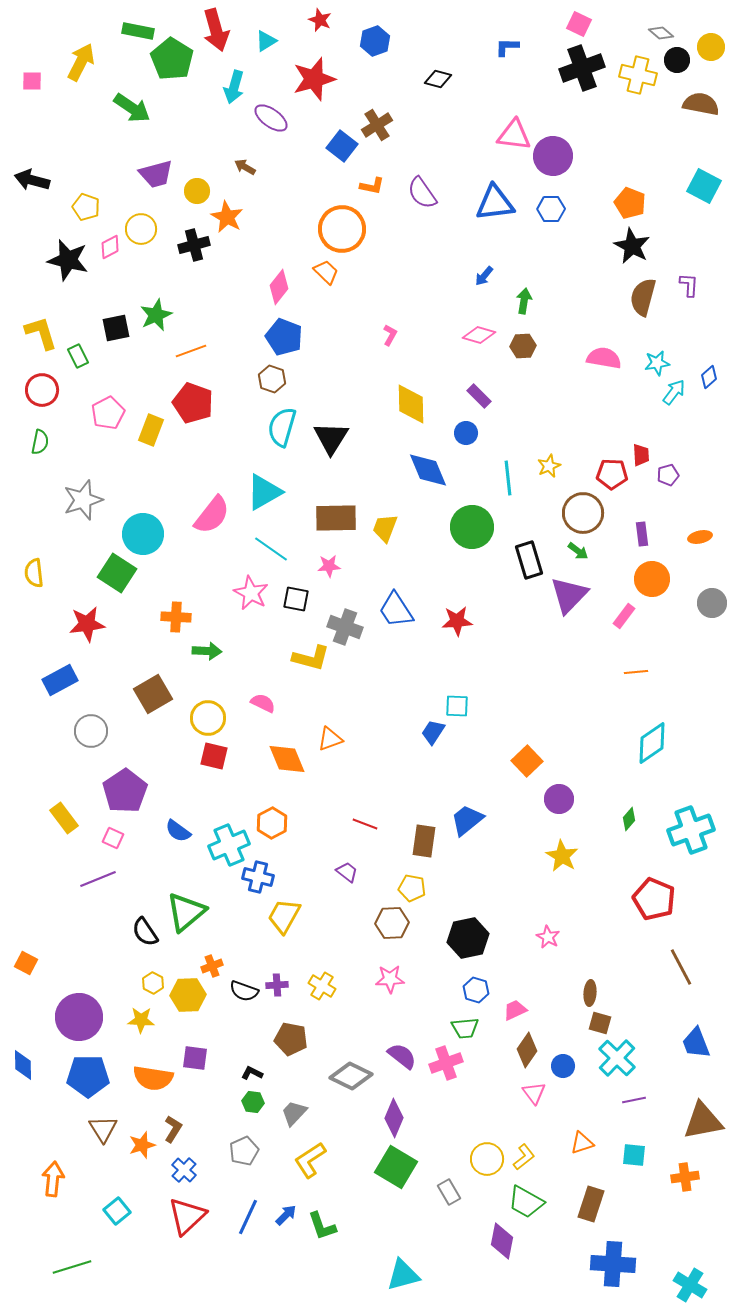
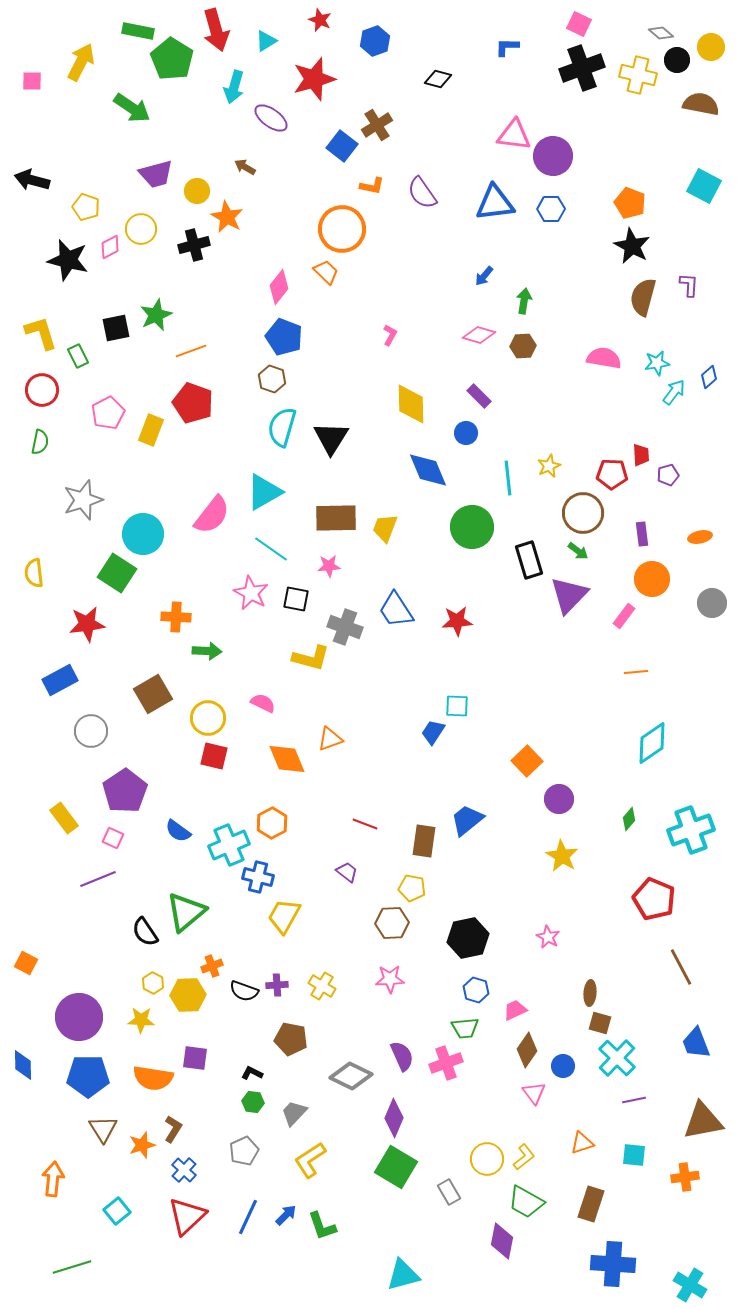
purple semicircle at (402, 1056): rotated 28 degrees clockwise
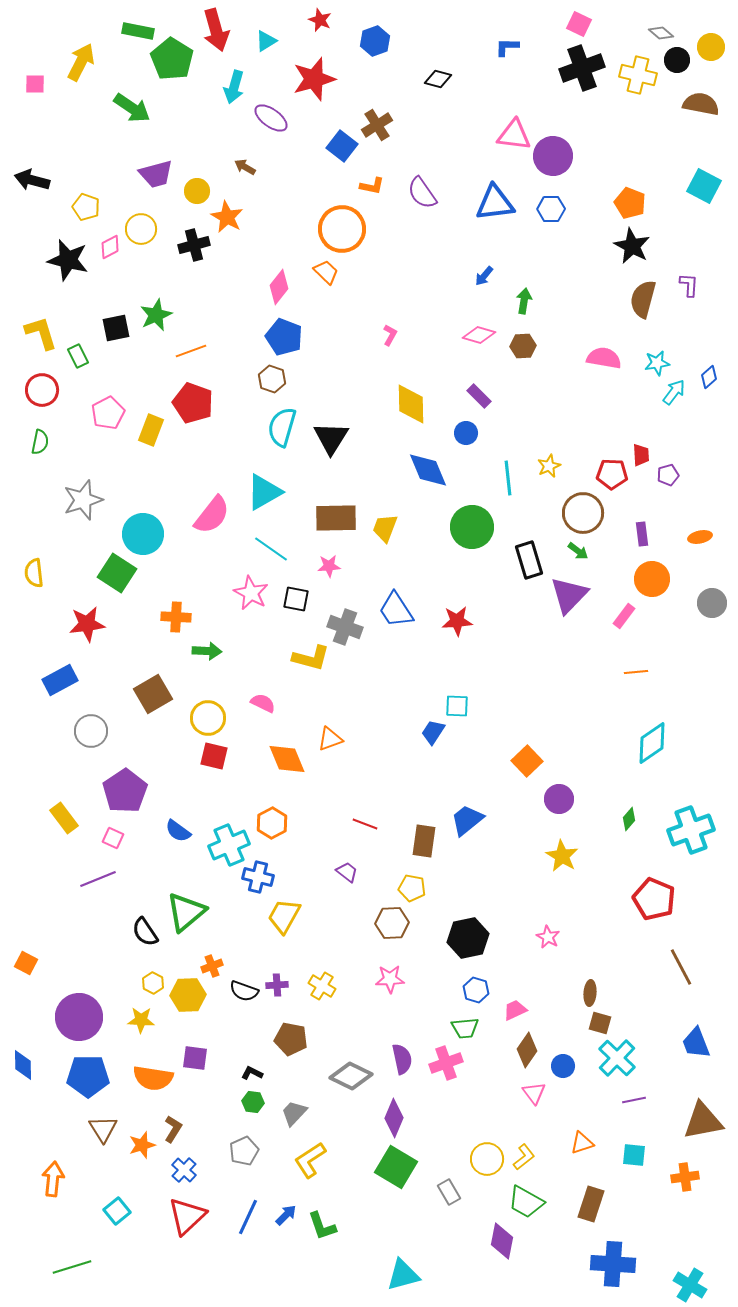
pink square at (32, 81): moved 3 px right, 3 px down
brown semicircle at (643, 297): moved 2 px down
purple semicircle at (402, 1056): moved 3 px down; rotated 12 degrees clockwise
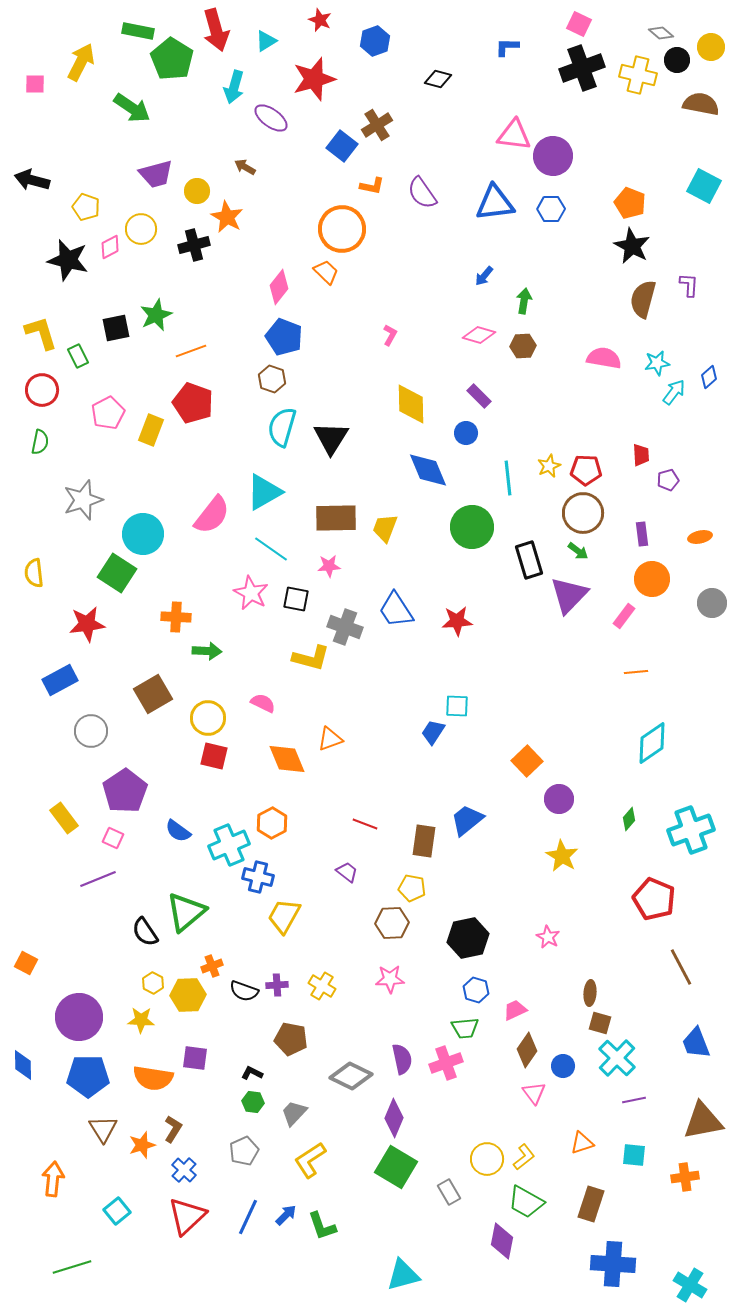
red pentagon at (612, 474): moved 26 px left, 4 px up
purple pentagon at (668, 475): moved 5 px down
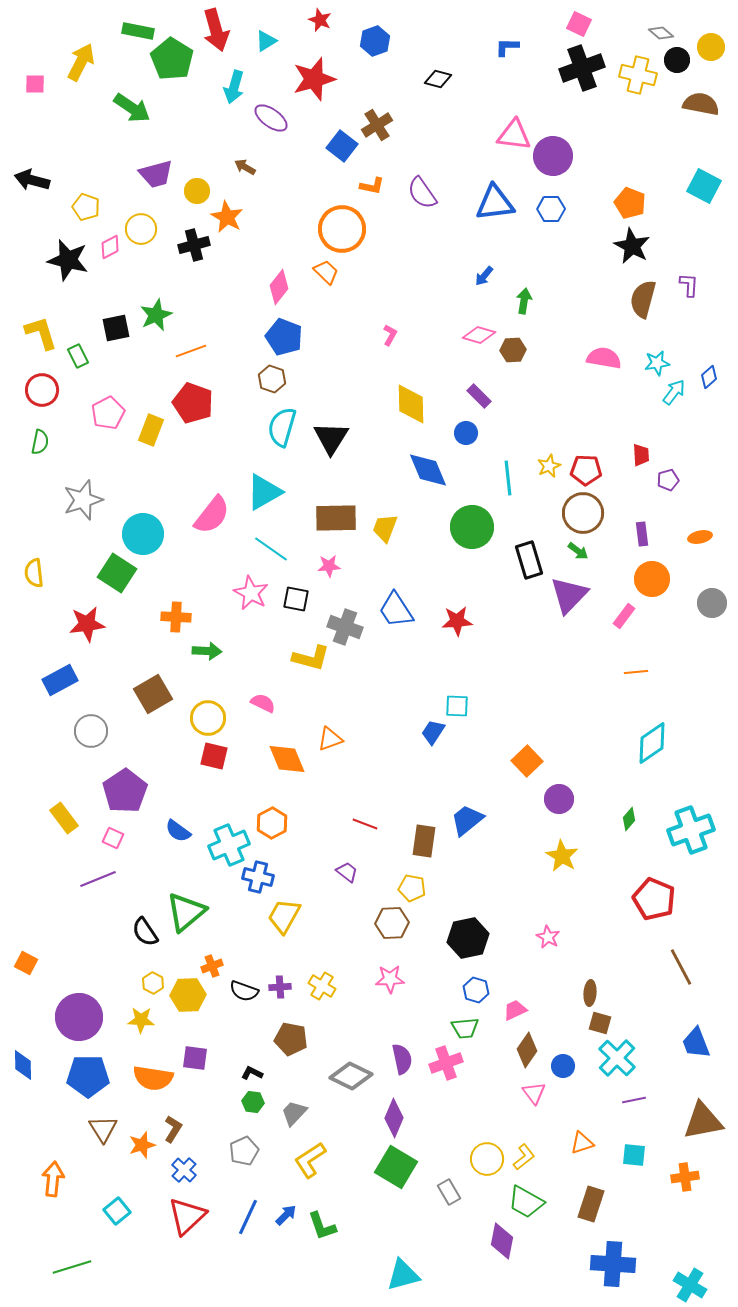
brown hexagon at (523, 346): moved 10 px left, 4 px down
purple cross at (277, 985): moved 3 px right, 2 px down
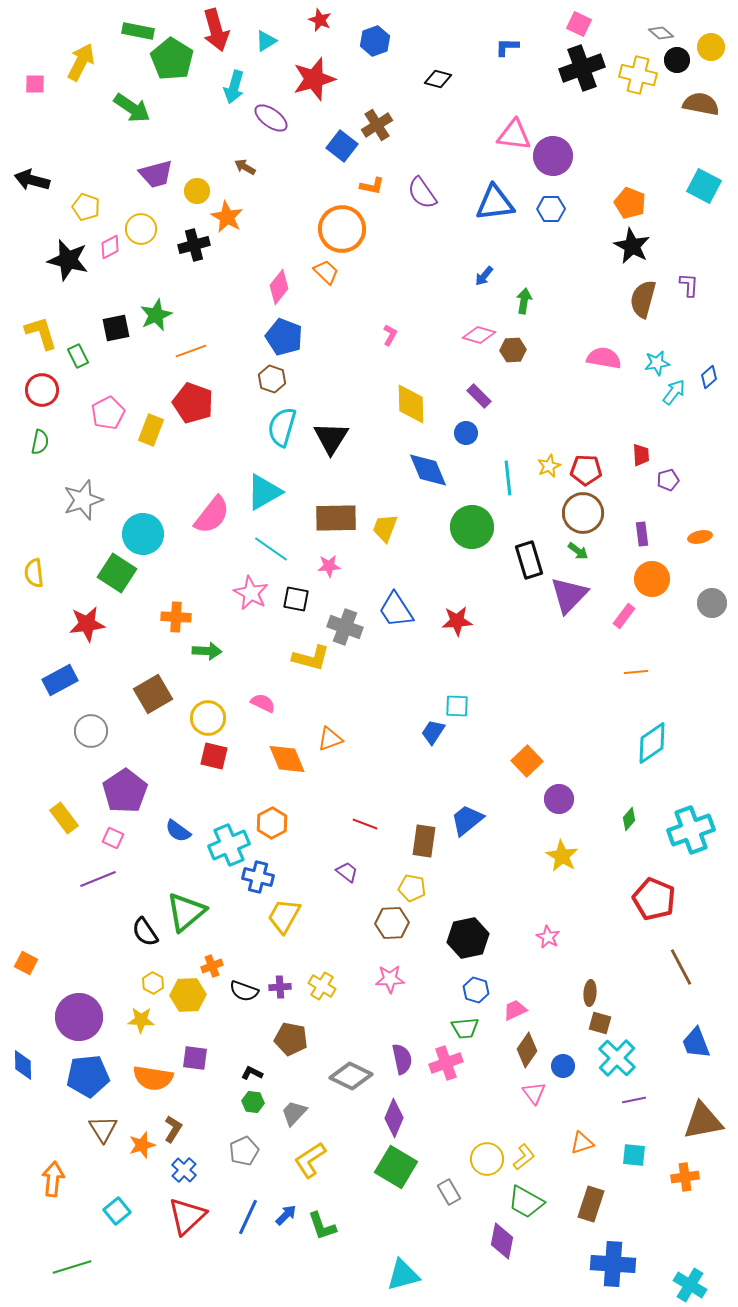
blue pentagon at (88, 1076): rotated 6 degrees counterclockwise
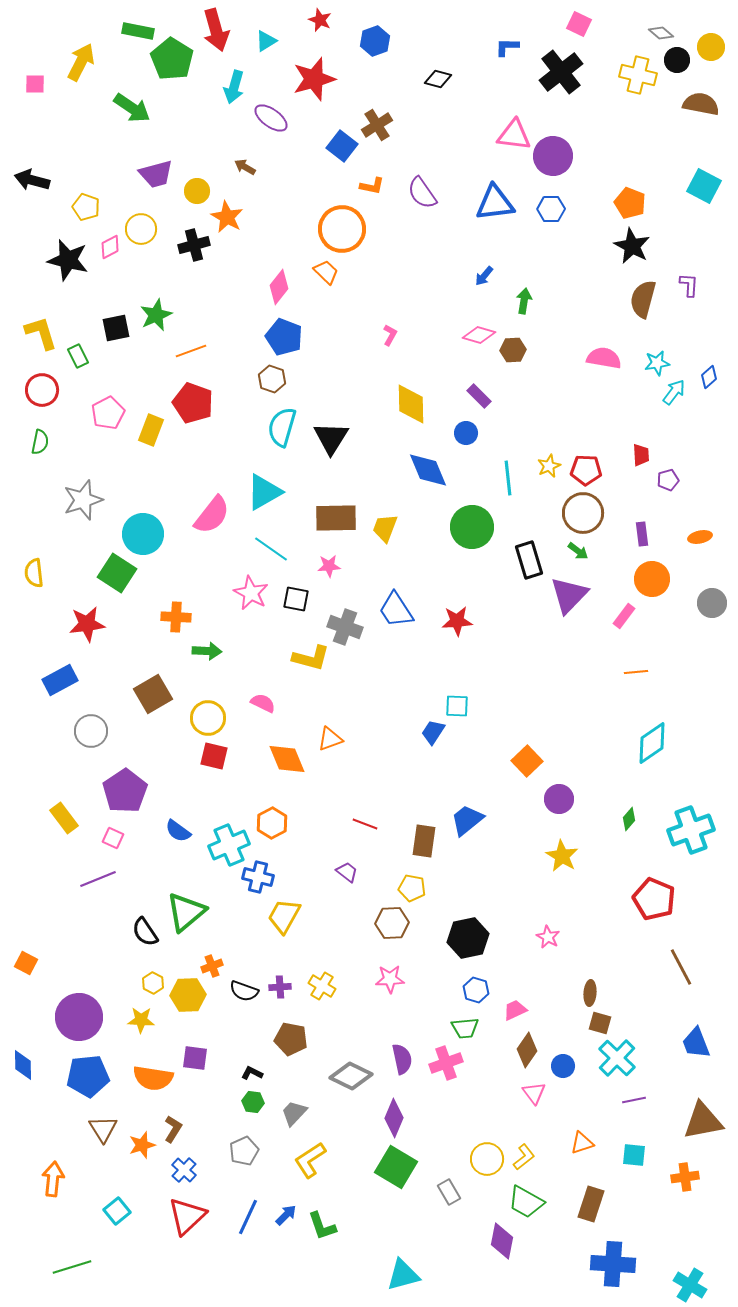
black cross at (582, 68): moved 21 px left, 4 px down; rotated 18 degrees counterclockwise
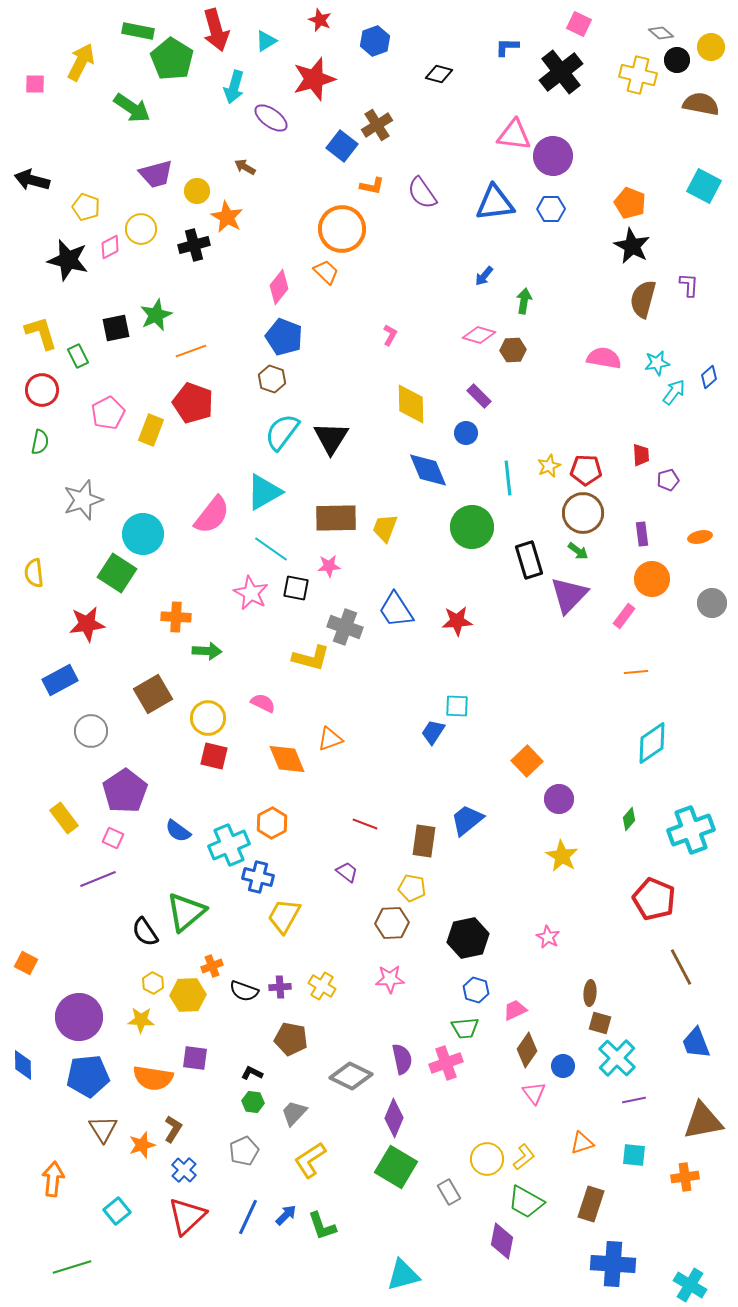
black diamond at (438, 79): moved 1 px right, 5 px up
cyan semicircle at (282, 427): moved 5 px down; rotated 21 degrees clockwise
black square at (296, 599): moved 11 px up
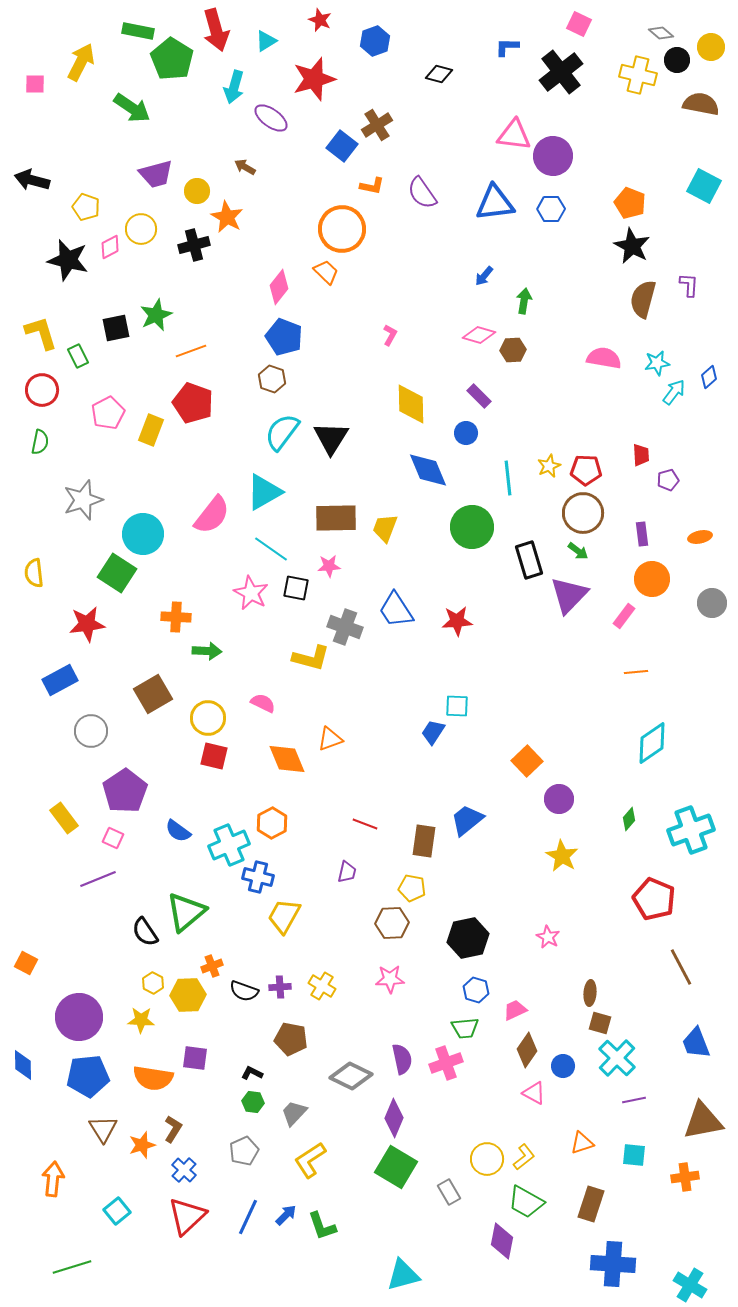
purple trapezoid at (347, 872): rotated 65 degrees clockwise
pink triangle at (534, 1093): rotated 25 degrees counterclockwise
